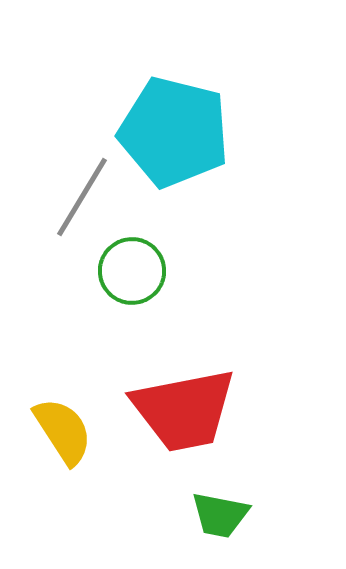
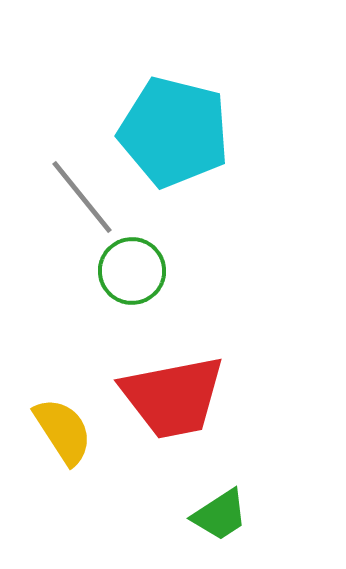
gray line: rotated 70 degrees counterclockwise
red trapezoid: moved 11 px left, 13 px up
green trapezoid: rotated 44 degrees counterclockwise
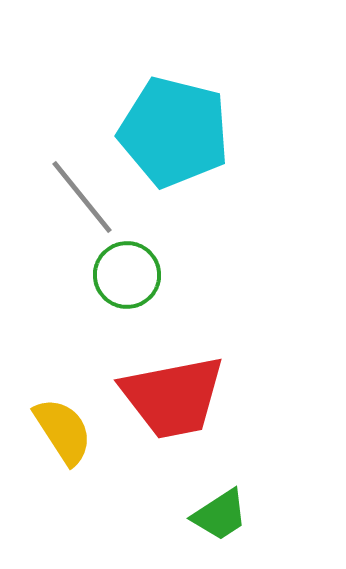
green circle: moved 5 px left, 4 px down
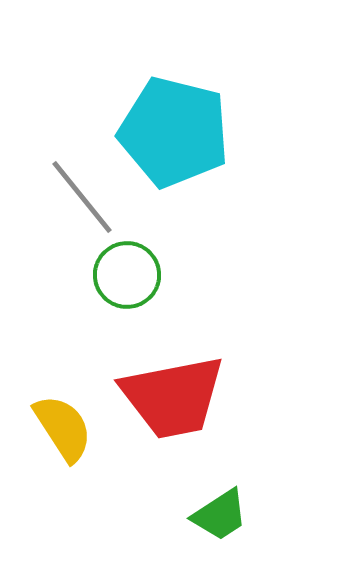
yellow semicircle: moved 3 px up
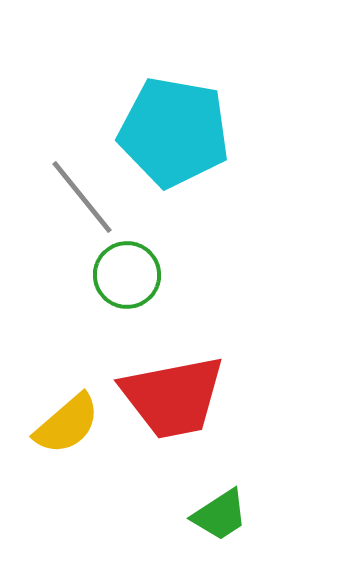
cyan pentagon: rotated 4 degrees counterclockwise
yellow semicircle: moved 4 px right, 4 px up; rotated 82 degrees clockwise
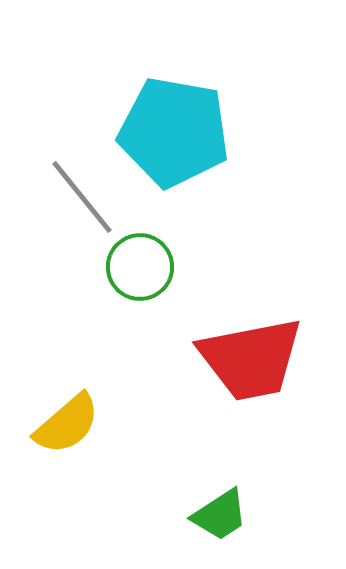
green circle: moved 13 px right, 8 px up
red trapezoid: moved 78 px right, 38 px up
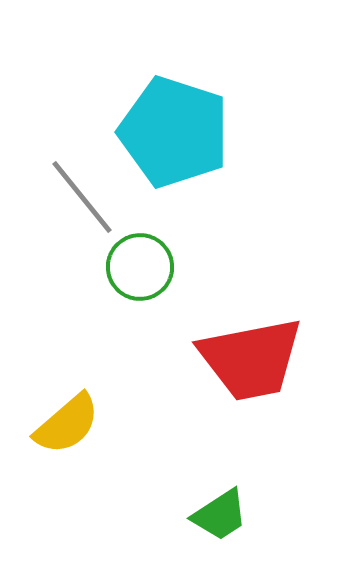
cyan pentagon: rotated 8 degrees clockwise
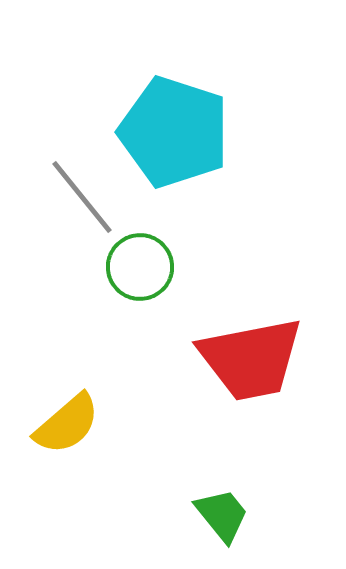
green trapezoid: moved 2 px right; rotated 96 degrees counterclockwise
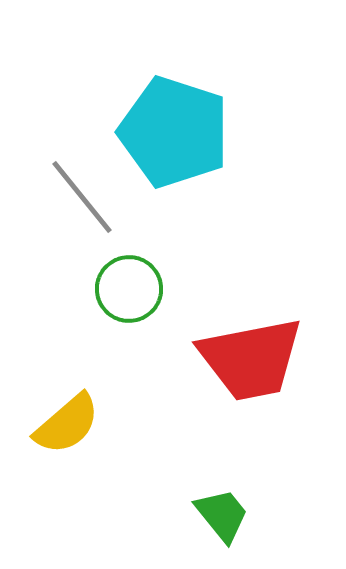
green circle: moved 11 px left, 22 px down
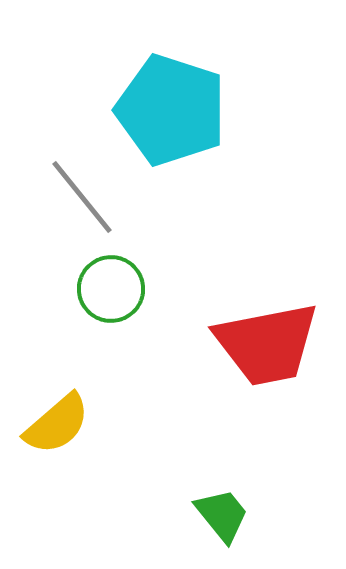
cyan pentagon: moved 3 px left, 22 px up
green circle: moved 18 px left
red trapezoid: moved 16 px right, 15 px up
yellow semicircle: moved 10 px left
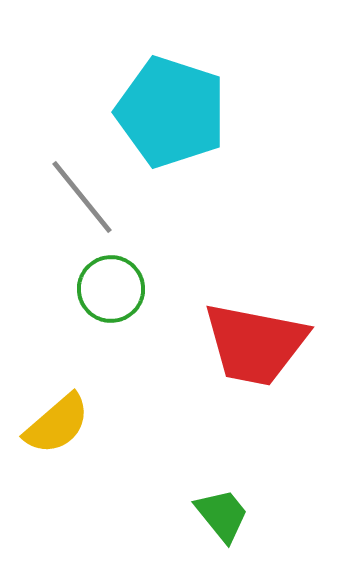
cyan pentagon: moved 2 px down
red trapezoid: moved 12 px left; rotated 22 degrees clockwise
